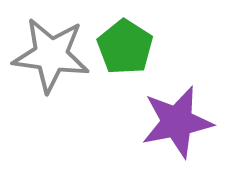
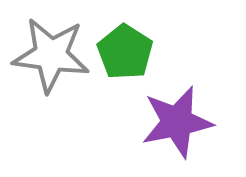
green pentagon: moved 5 px down
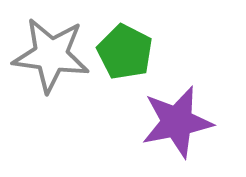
green pentagon: rotated 6 degrees counterclockwise
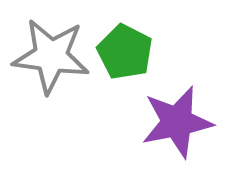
gray star: moved 1 px down
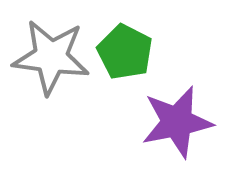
gray star: moved 1 px down
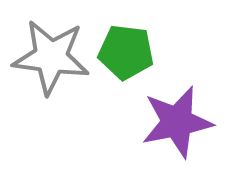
green pentagon: moved 1 px right; rotated 20 degrees counterclockwise
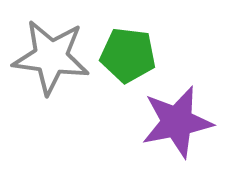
green pentagon: moved 2 px right, 3 px down
